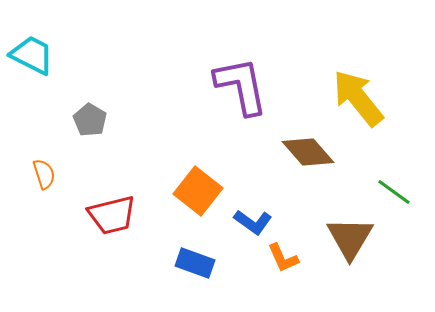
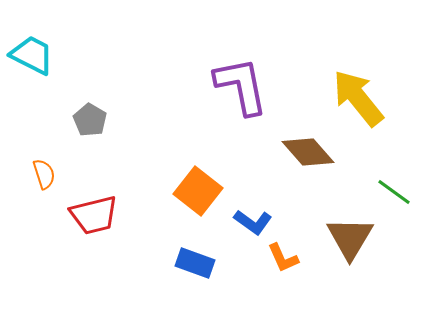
red trapezoid: moved 18 px left
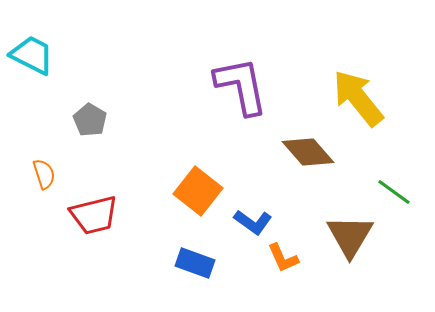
brown triangle: moved 2 px up
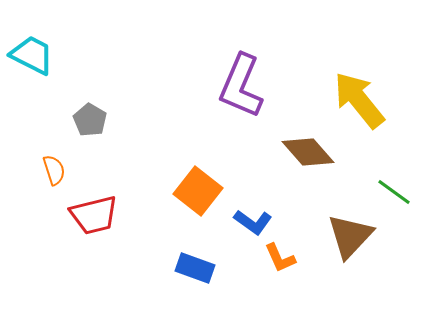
purple L-shape: rotated 146 degrees counterclockwise
yellow arrow: moved 1 px right, 2 px down
orange semicircle: moved 10 px right, 4 px up
brown triangle: rotated 12 degrees clockwise
orange L-shape: moved 3 px left
blue rectangle: moved 5 px down
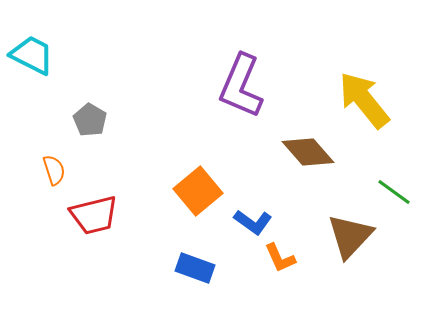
yellow arrow: moved 5 px right
orange square: rotated 12 degrees clockwise
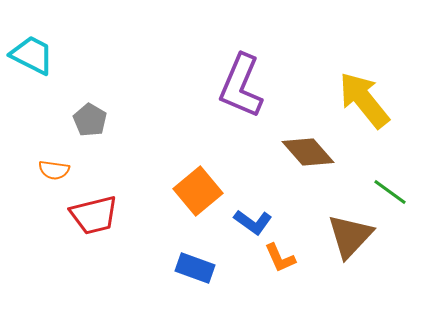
orange semicircle: rotated 116 degrees clockwise
green line: moved 4 px left
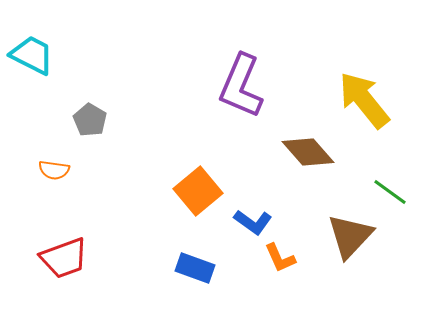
red trapezoid: moved 30 px left, 43 px down; rotated 6 degrees counterclockwise
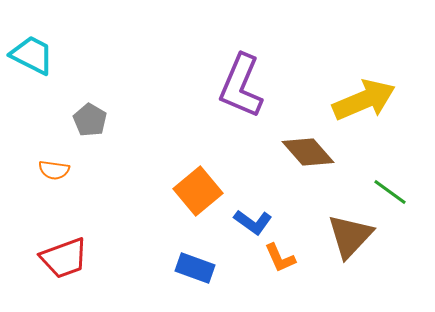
yellow arrow: rotated 106 degrees clockwise
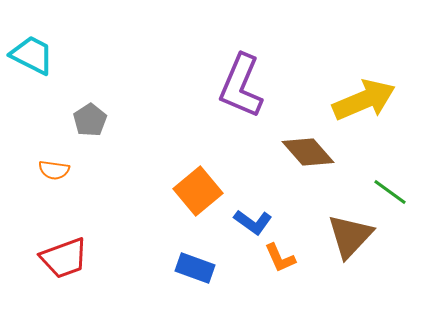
gray pentagon: rotated 8 degrees clockwise
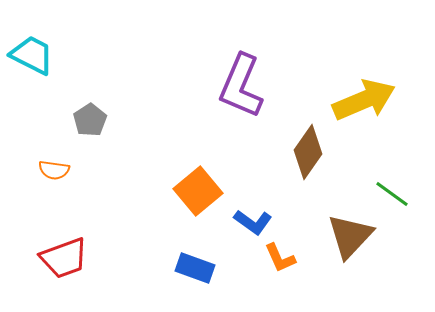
brown diamond: rotated 76 degrees clockwise
green line: moved 2 px right, 2 px down
